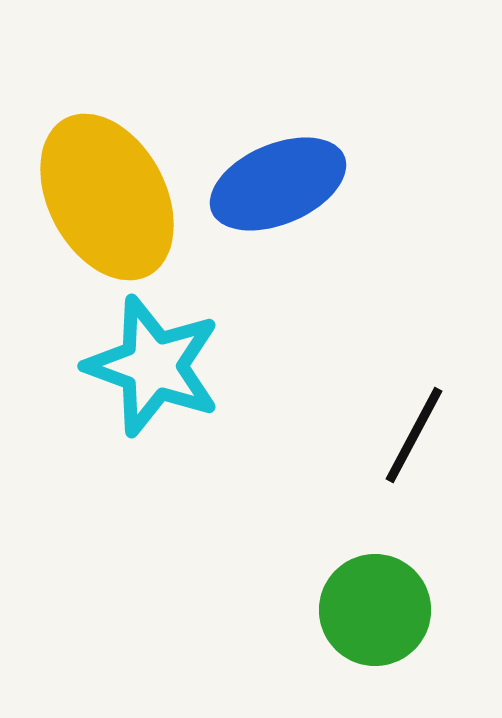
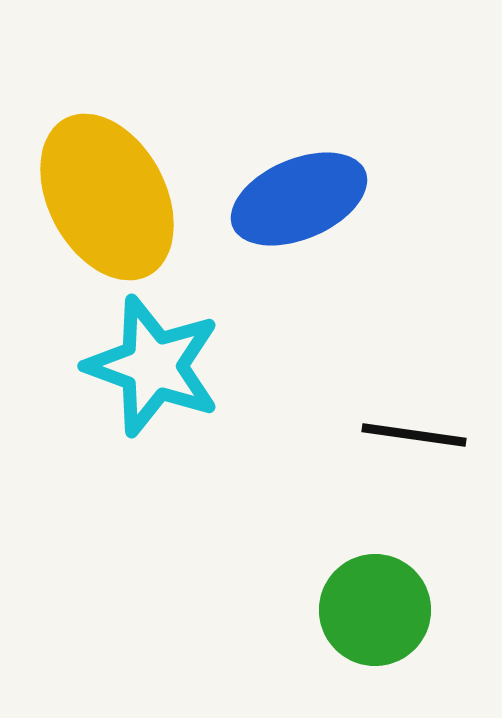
blue ellipse: moved 21 px right, 15 px down
black line: rotated 70 degrees clockwise
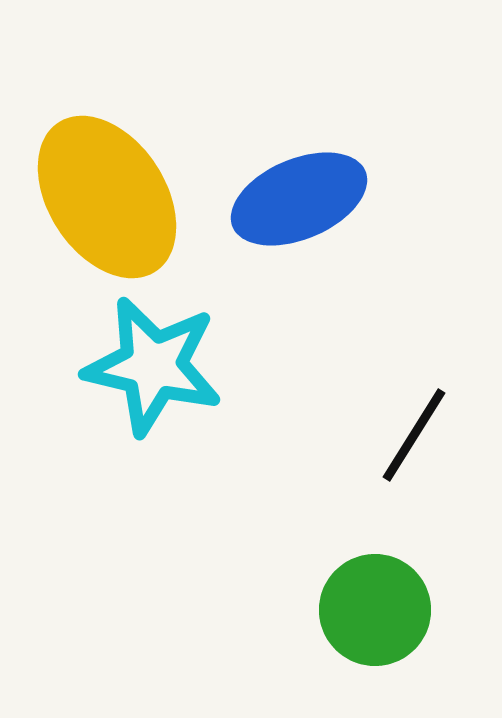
yellow ellipse: rotated 5 degrees counterclockwise
cyan star: rotated 7 degrees counterclockwise
black line: rotated 66 degrees counterclockwise
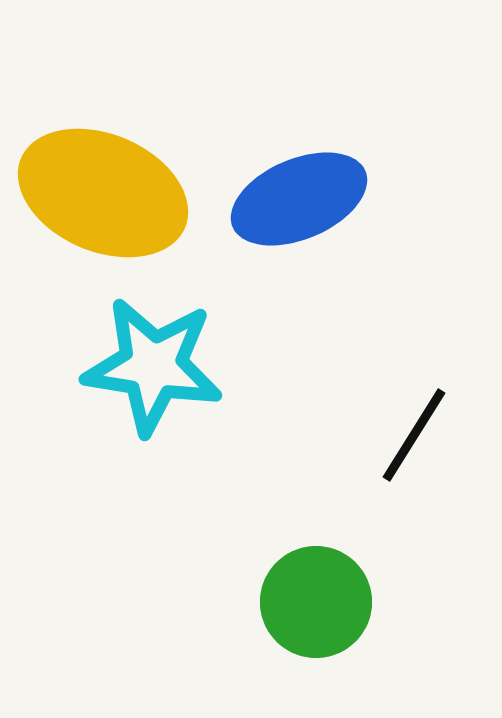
yellow ellipse: moved 4 px left, 4 px up; rotated 34 degrees counterclockwise
cyan star: rotated 4 degrees counterclockwise
green circle: moved 59 px left, 8 px up
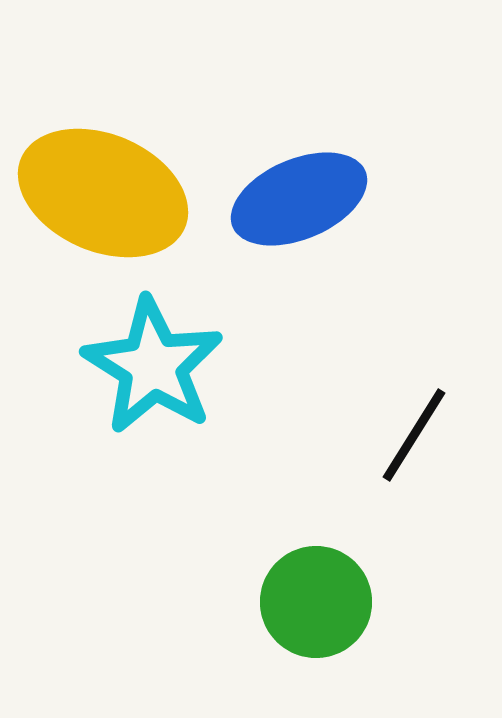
cyan star: rotated 23 degrees clockwise
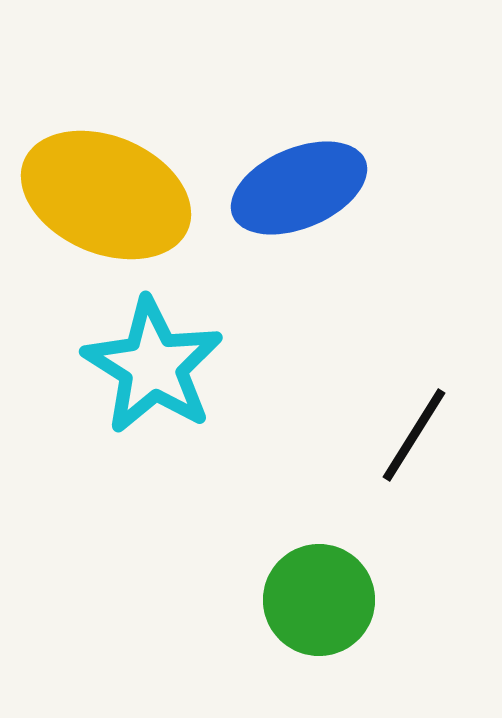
yellow ellipse: moved 3 px right, 2 px down
blue ellipse: moved 11 px up
green circle: moved 3 px right, 2 px up
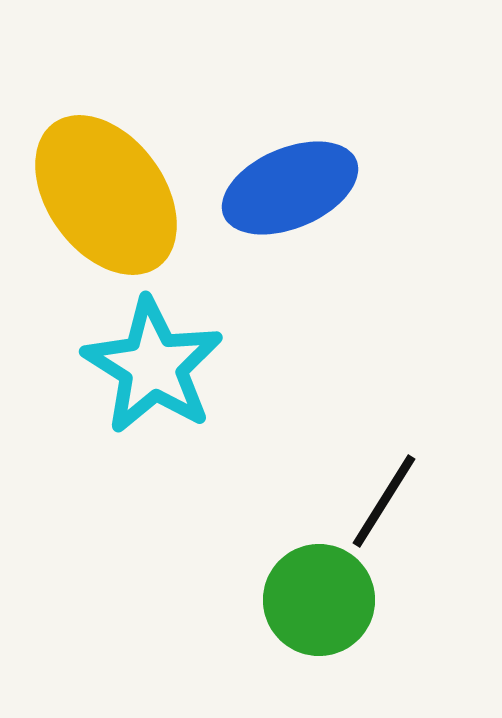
blue ellipse: moved 9 px left
yellow ellipse: rotated 31 degrees clockwise
black line: moved 30 px left, 66 px down
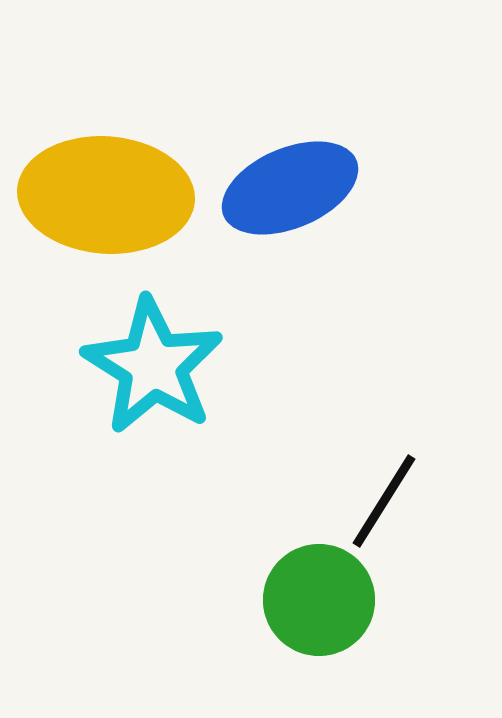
yellow ellipse: rotated 50 degrees counterclockwise
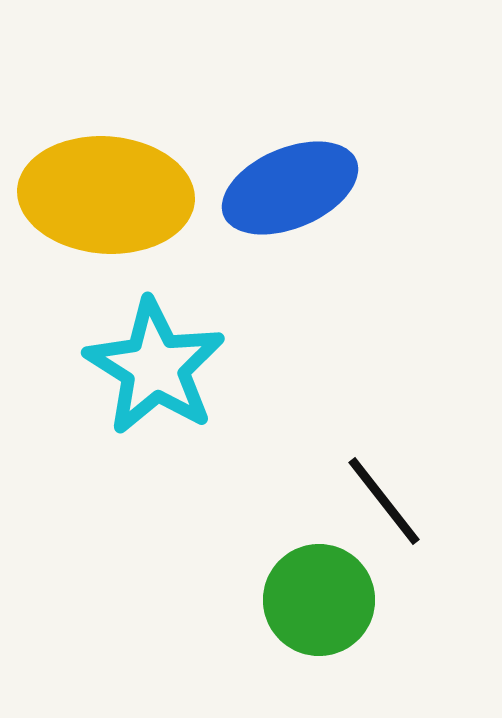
cyan star: moved 2 px right, 1 px down
black line: rotated 70 degrees counterclockwise
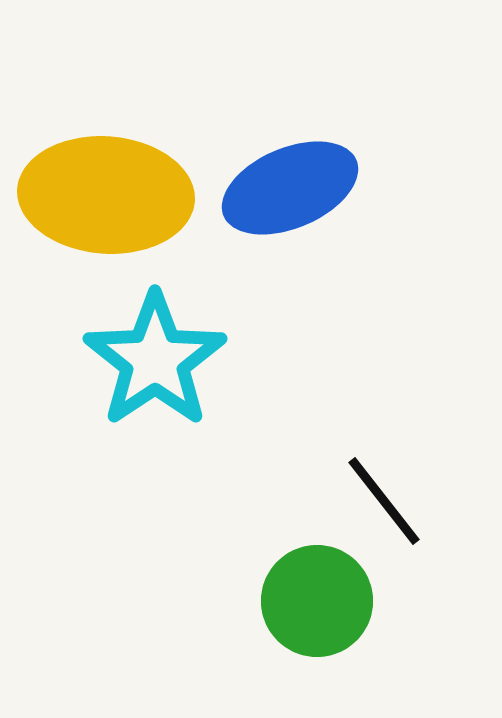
cyan star: moved 7 px up; rotated 6 degrees clockwise
green circle: moved 2 px left, 1 px down
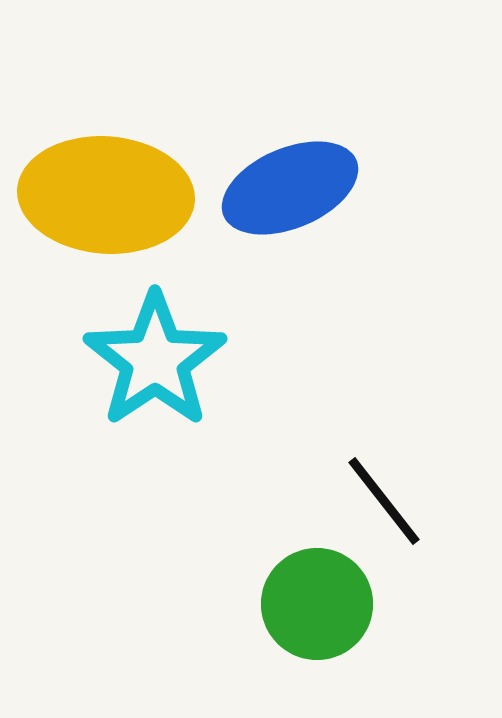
green circle: moved 3 px down
